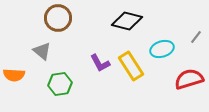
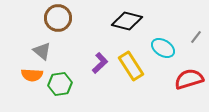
cyan ellipse: moved 1 px right, 1 px up; rotated 50 degrees clockwise
purple L-shape: rotated 105 degrees counterclockwise
orange semicircle: moved 18 px right
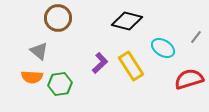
gray triangle: moved 3 px left
orange semicircle: moved 2 px down
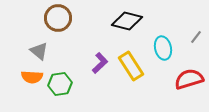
cyan ellipse: rotated 45 degrees clockwise
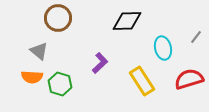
black diamond: rotated 16 degrees counterclockwise
yellow rectangle: moved 11 px right, 15 px down
green hexagon: rotated 25 degrees clockwise
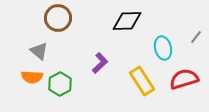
red semicircle: moved 5 px left
green hexagon: rotated 15 degrees clockwise
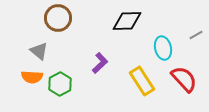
gray line: moved 2 px up; rotated 24 degrees clockwise
red semicircle: rotated 64 degrees clockwise
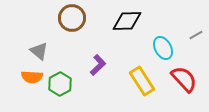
brown circle: moved 14 px right
cyan ellipse: rotated 15 degrees counterclockwise
purple L-shape: moved 2 px left, 2 px down
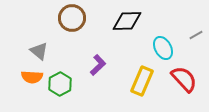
yellow rectangle: rotated 56 degrees clockwise
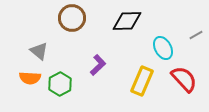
orange semicircle: moved 2 px left, 1 px down
